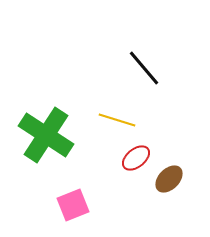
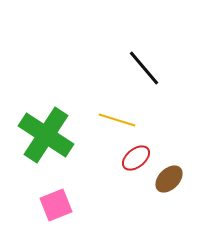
pink square: moved 17 px left
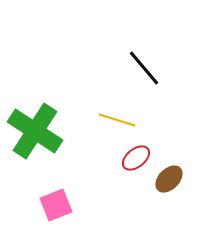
green cross: moved 11 px left, 4 px up
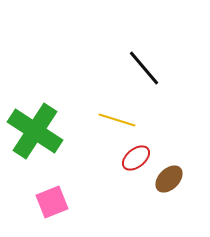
pink square: moved 4 px left, 3 px up
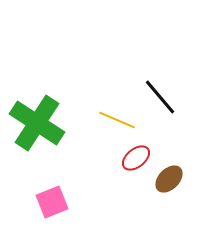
black line: moved 16 px right, 29 px down
yellow line: rotated 6 degrees clockwise
green cross: moved 2 px right, 8 px up
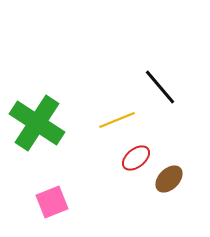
black line: moved 10 px up
yellow line: rotated 45 degrees counterclockwise
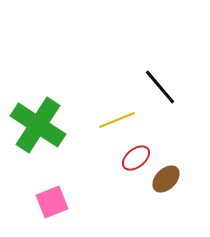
green cross: moved 1 px right, 2 px down
brown ellipse: moved 3 px left
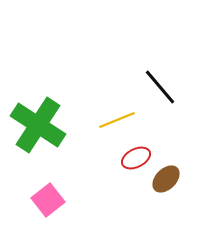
red ellipse: rotated 12 degrees clockwise
pink square: moved 4 px left, 2 px up; rotated 16 degrees counterclockwise
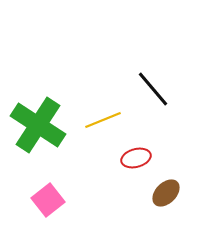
black line: moved 7 px left, 2 px down
yellow line: moved 14 px left
red ellipse: rotated 12 degrees clockwise
brown ellipse: moved 14 px down
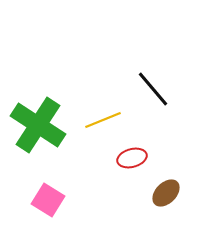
red ellipse: moved 4 px left
pink square: rotated 20 degrees counterclockwise
